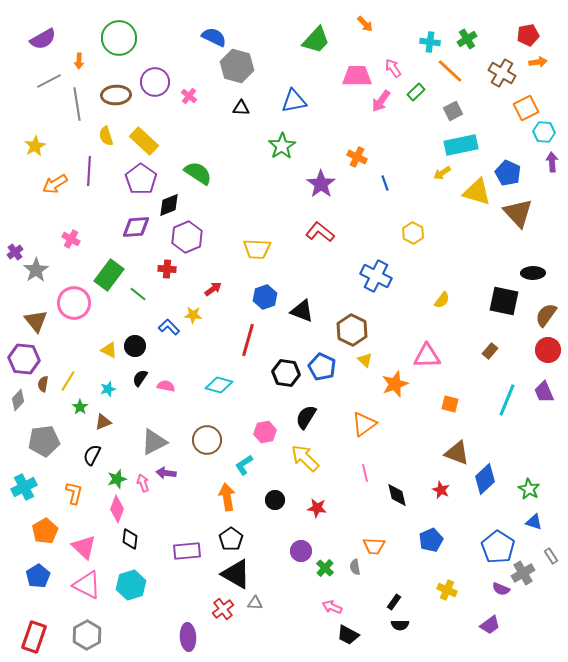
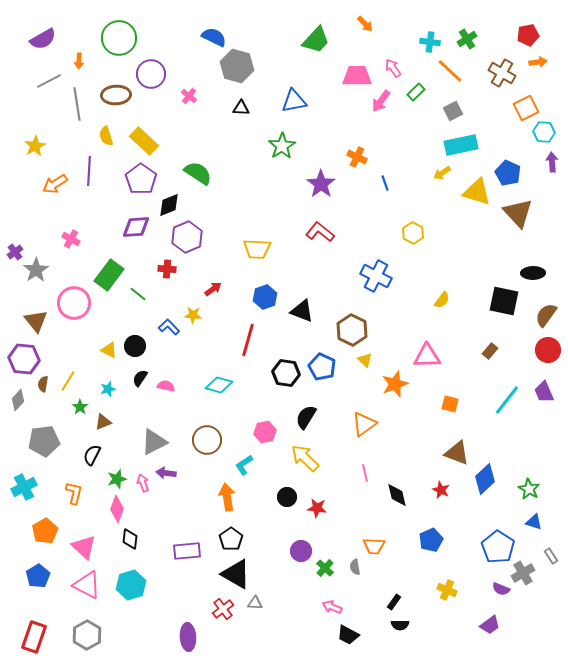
purple circle at (155, 82): moved 4 px left, 8 px up
cyan line at (507, 400): rotated 16 degrees clockwise
black circle at (275, 500): moved 12 px right, 3 px up
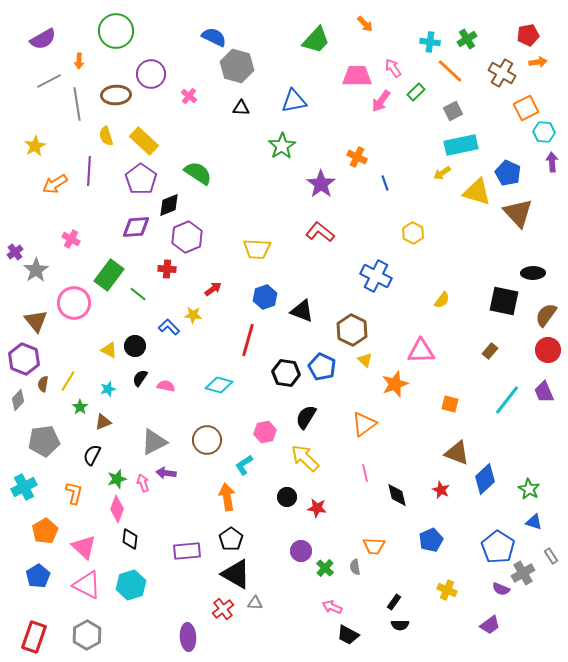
green circle at (119, 38): moved 3 px left, 7 px up
pink triangle at (427, 356): moved 6 px left, 5 px up
purple hexagon at (24, 359): rotated 16 degrees clockwise
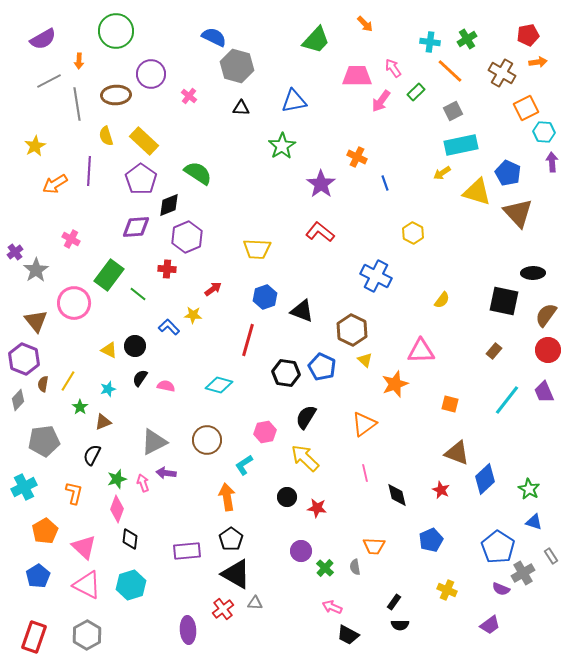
brown rectangle at (490, 351): moved 4 px right
purple ellipse at (188, 637): moved 7 px up
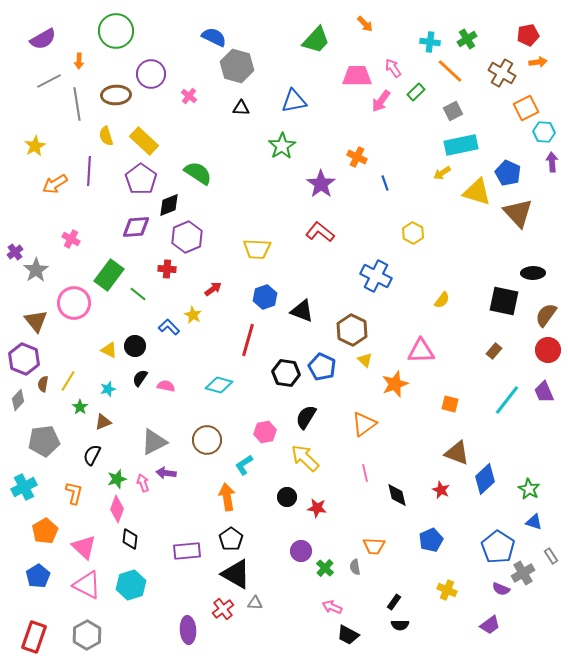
yellow star at (193, 315): rotated 24 degrees clockwise
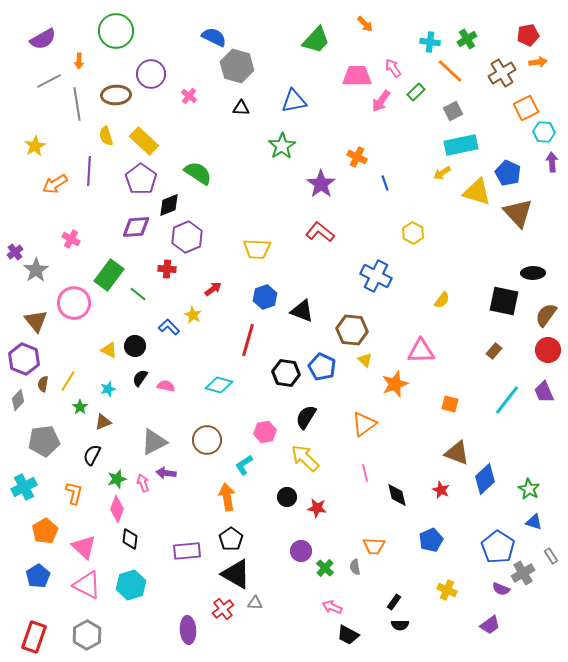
brown cross at (502, 73): rotated 28 degrees clockwise
brown hexagon at (352, 330): rotated 20 degrees counterclockwise
